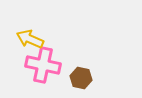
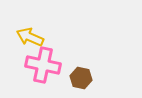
yellow arrow: moved 2 px up
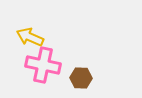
brown hexagon: rotated 10 degrees counterclockwise
